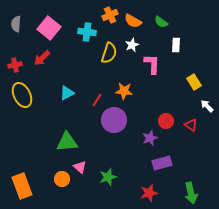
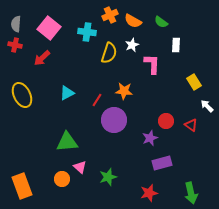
red cross: moved 20 px up; rotated 24 degrees clockwise
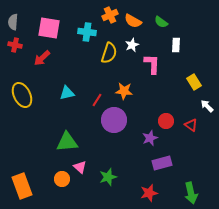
gray semicircle: moved 3 px left, 2 px up
pink square: rotated 30 degrees counterclockwise
cyan triangle: rotated 14 degrees clockwise
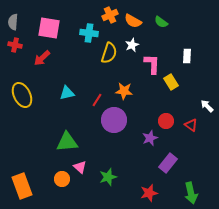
cyan cross: moved 2 px right, 1 px down
white rectangle: moved 11 px right, 11 px down
yellow rectangle: moved 23 px left
purple rectangle: moved 6 px right; rotated 36 degrees counterclockwise
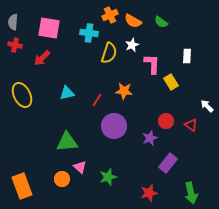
purple circle: moved 6 px down
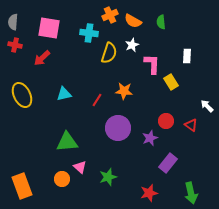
green semicircle: rotated 48 degrees clockwise
cyan triangle: moved 3 px left, 1 px down
purple circle: moved 4 px right, 2 px down
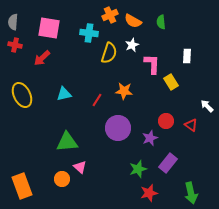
green star: moved 30 px right, 8 px up
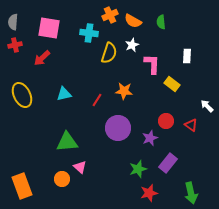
red cross: rotated 24 degrees counterclockwise
yellow rectangle: moved 1 px right, 2 px down; rotated 21 degrees counterclockwise
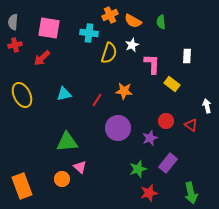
white arrow: rotated 32 degrees clockwise
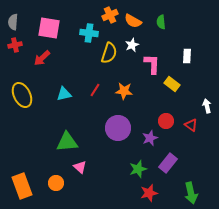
red line: moved 2 px left, 10 px up
orange circle: moved 6 px left, 4 px down
